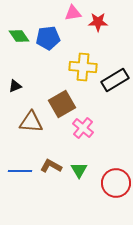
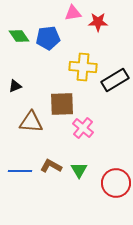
brown square: rotated 28 degrees clockwise
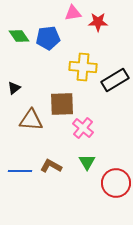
black triangle: moved 1 px left, 2 px down; rotated 16 degrees counterclockwise
brown triangle: moved 2 px up
green triangle: moved 8 px right, 8 px up
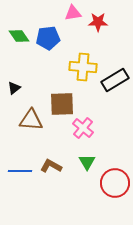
red circle: moved 1 px left
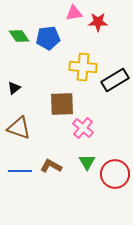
pink triangle: moved 1 px right
brown triangle: moved 12 px left, 8 px down; rotated 15 degrees clockwise
red circle: moved 9 px up
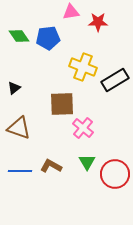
pink triangle: moved 3 px left, 1 px up
yellow cross: rotated 16 degrees clockwise
